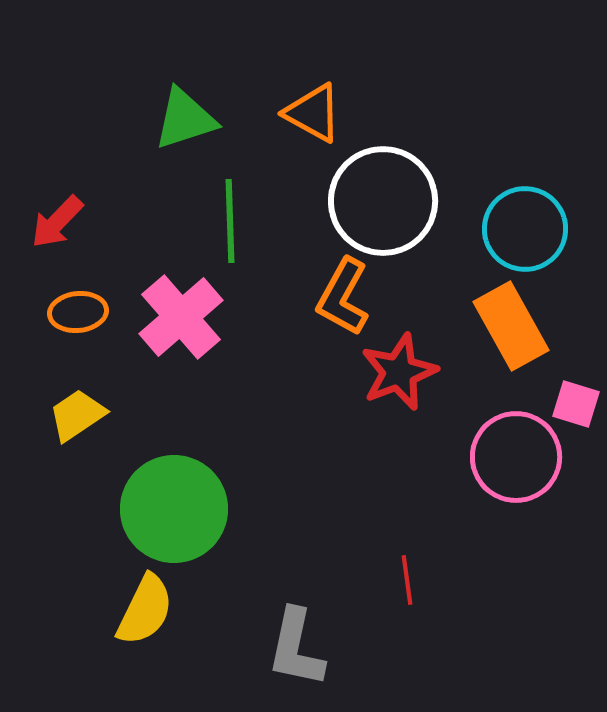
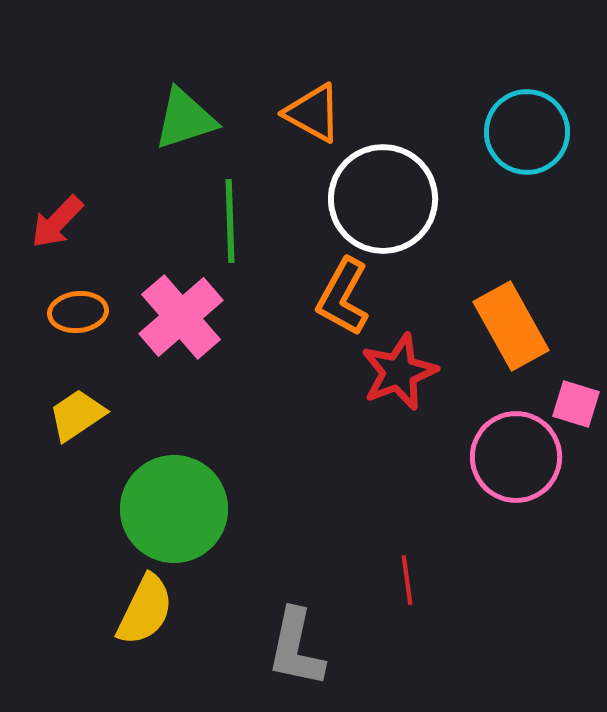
white circle: moved 2 px up
cyan circle: moved 2 px right, 97 px up
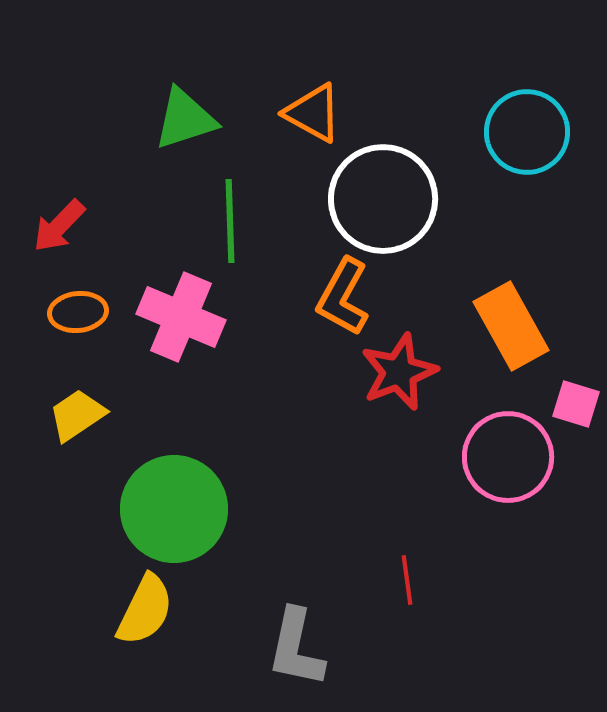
red arrow: moved 2 px right, 4 px down
pink cross: rotated 26 degrees counterclockwise
pink circle: moved 8 px left
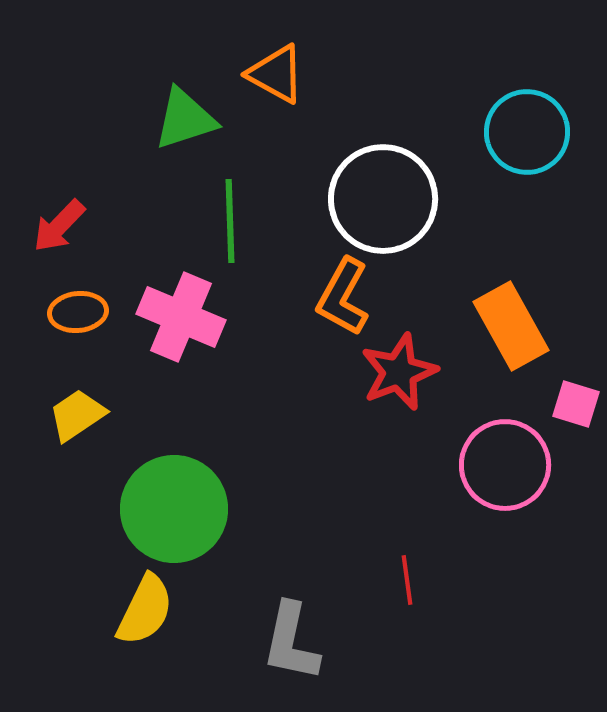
orange triangle: moved 37 px left, 39 px up
pink circle: moved 3 px left, 8 px down
gray L-shape: moved 5 px left, 6 px up
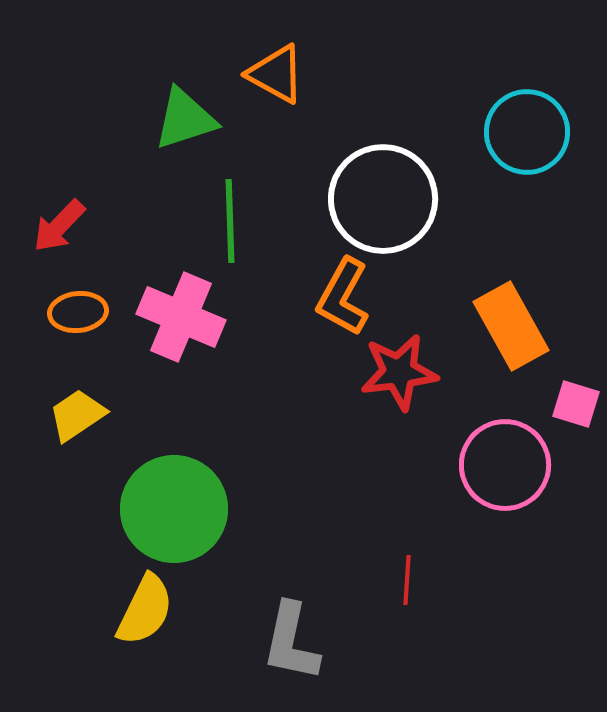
red star: rotated 14 degrees clockwise
red line: rotated 12 degrees clockwise
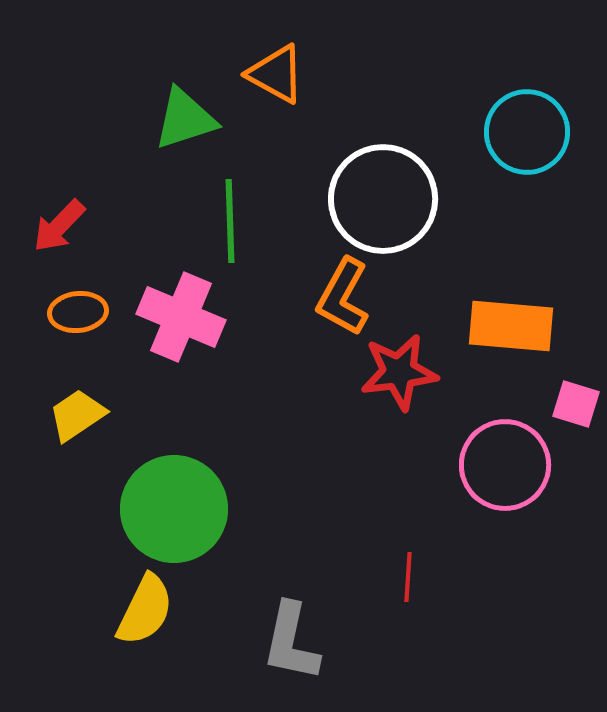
orange rectangle: rotated 56 degrees counterclockwise
red line: moved 1 px right, 3 px up
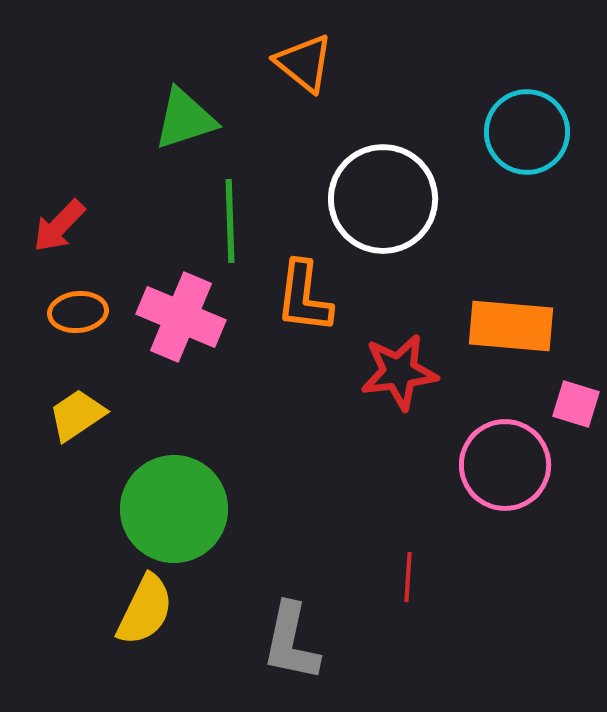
orange triangle: moved 28 px right, 11 px up; rotated 10 degrees clockwise
orange L-shape: moved 39 px left; rotated 22 degrees counterclockwise
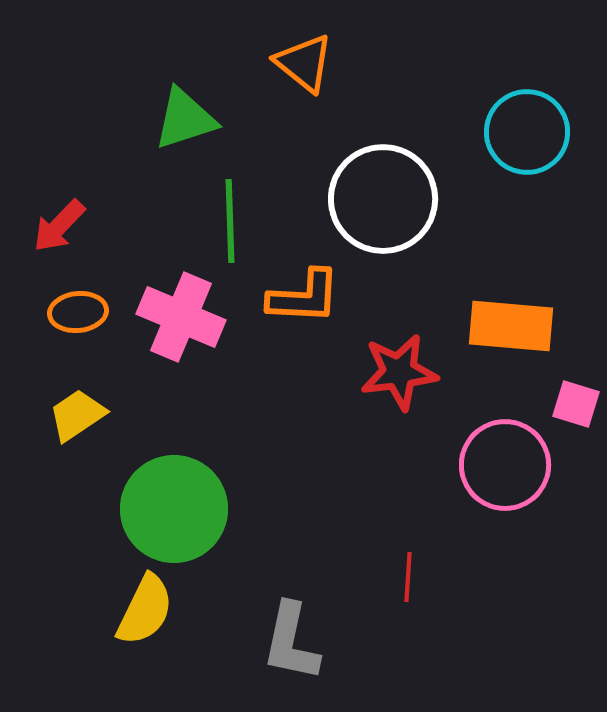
orange L-shape: rotated 94 degrees counterclockwise
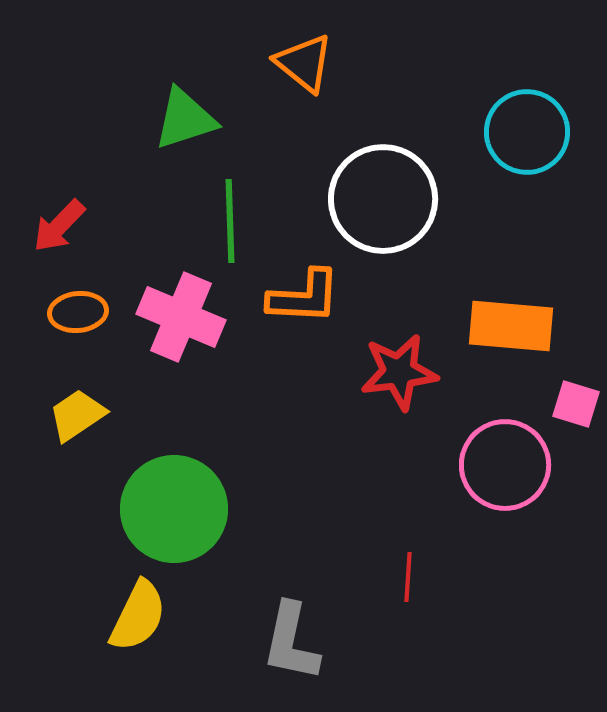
yellow semicircle: moved 7 px left, 6 px down
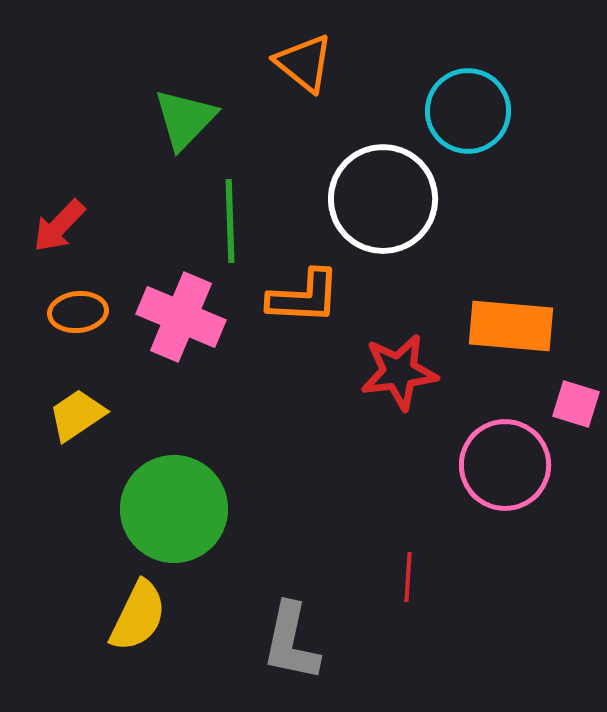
green triangle: rotated 28 degrees counterclockwise
cyan circle: moved 59 px left, 21 px up
